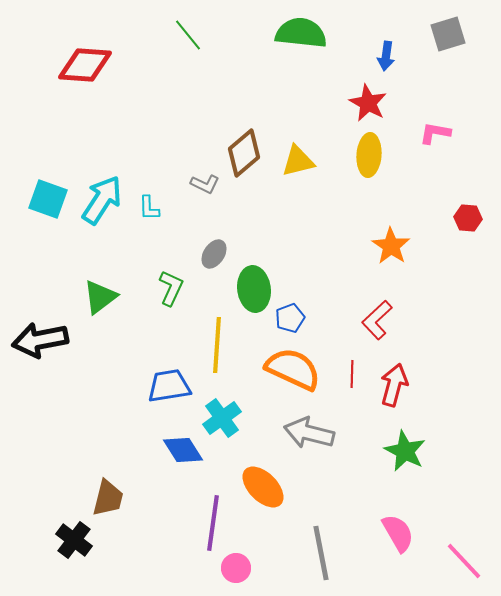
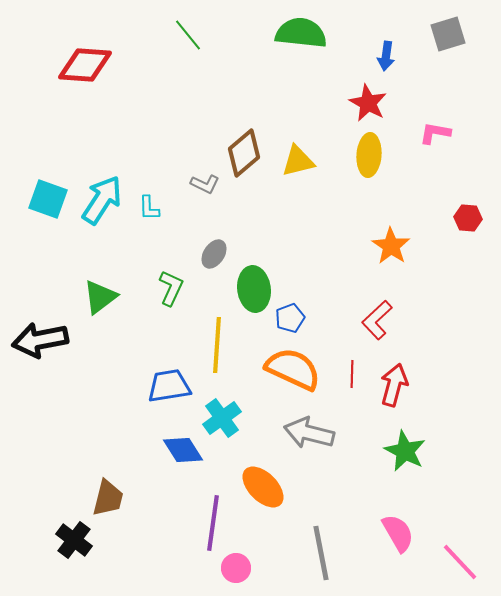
pink line: moved 4 px left, 1 px down
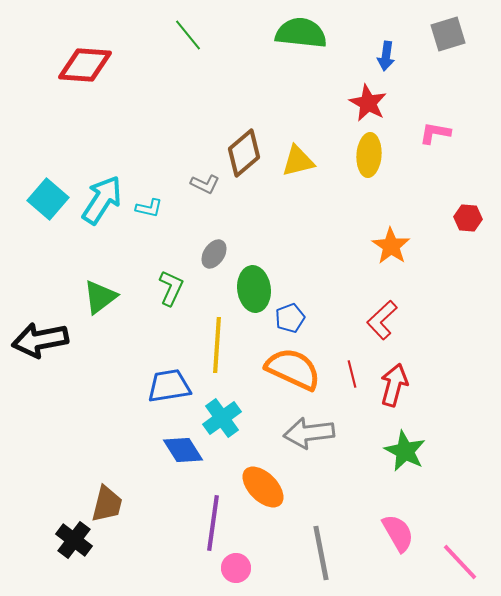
cyan square: rotated 21 degrees clockwise
cyan L-shape: rotated 76 degrees counterclockwise
red L-shape: moved 5 px right
red line: rotated 16 degrees counterclockwise
gray arrow: rotated 21 degrees counterclockwise
brown trapezoid: moved 1 px left, 6 px down
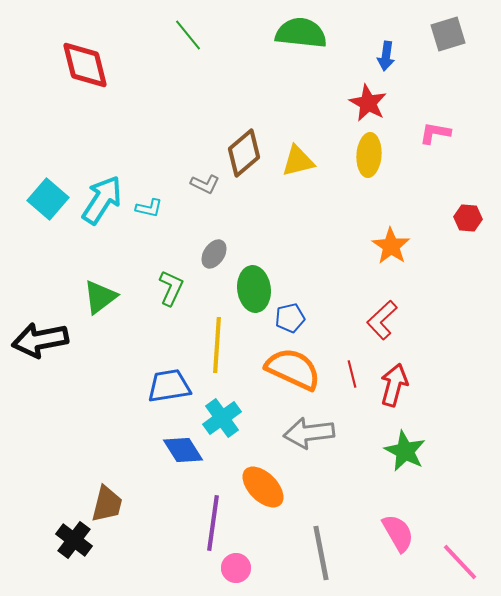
red diamond: rotated 72 degrees clockwise
blue pentagon: rotated 8 degrees clockwise
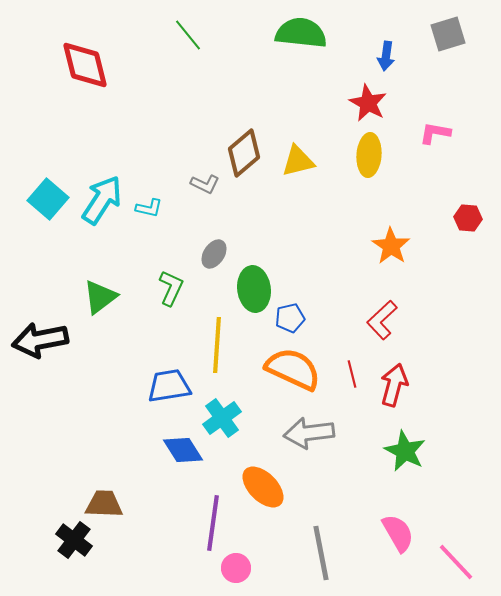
brown trapezoid: moved 3 px left; rotated 102 degrees counterclockwise
pink line: moved 4 px left
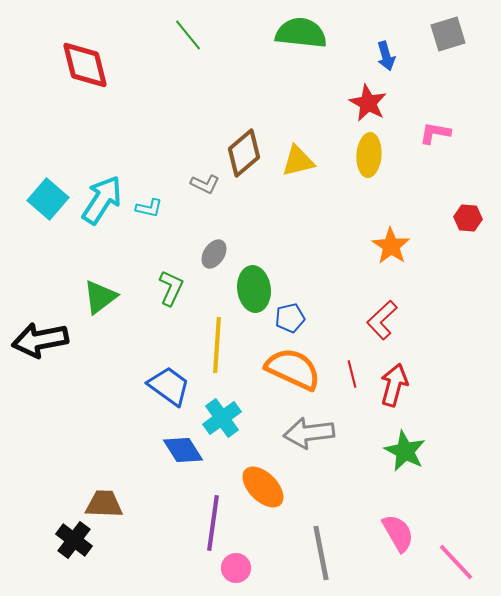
blue arrow: rotated 24 degrees counterclockwise
blue trapezoid: rotated 45 degrees clockwise
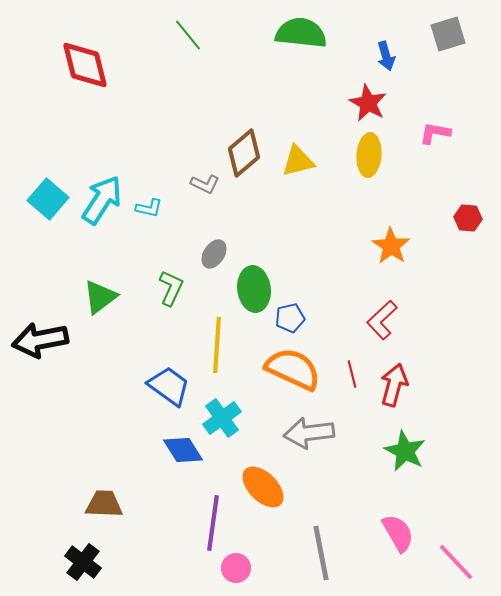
black cross: moved 9 px right, 22 px down
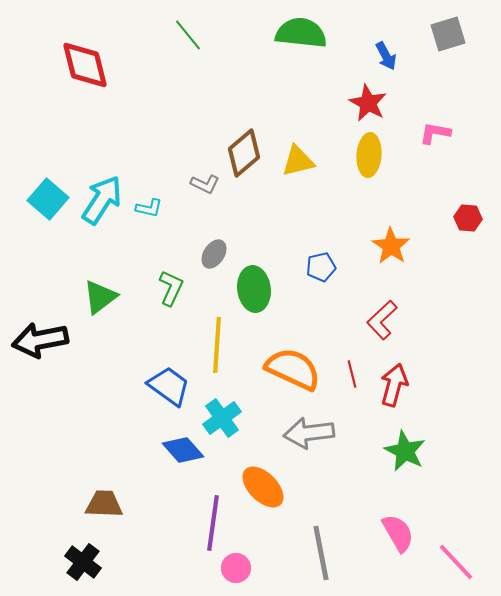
blue arrow: rotated 12 degrees counterclockwise
blue pentagon: moved 31 px right, 51 px up
blue diamond: rotated 9 degrees counterclockwise
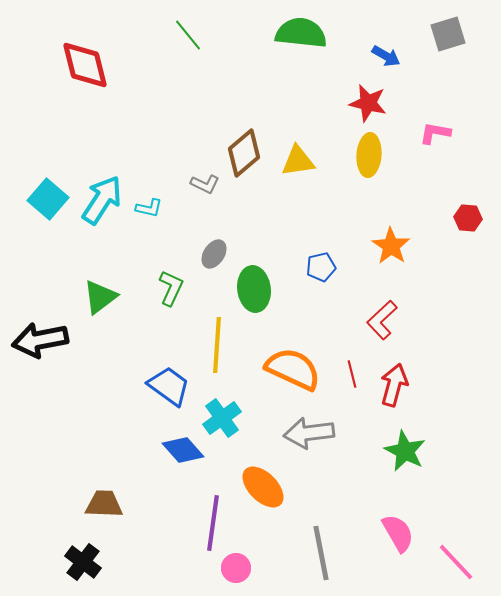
blue arrow: rotated 32 degrees counterclockwise
red star: rotated 15 degrees counterclockwise
yellow triangle: rotated 6 degrees clockwise
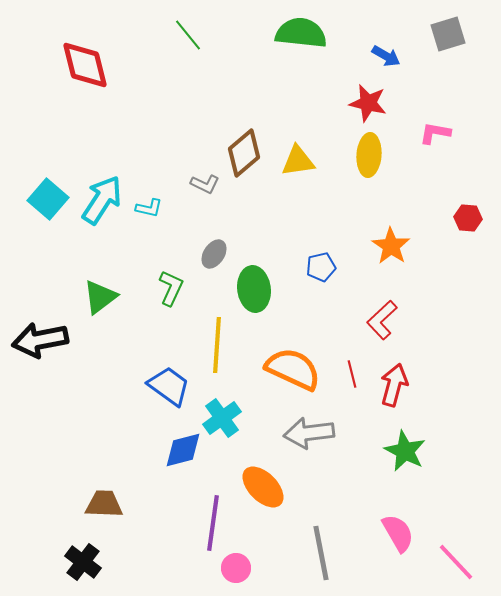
blue diamond: rotated 63 degrees counterclockwise
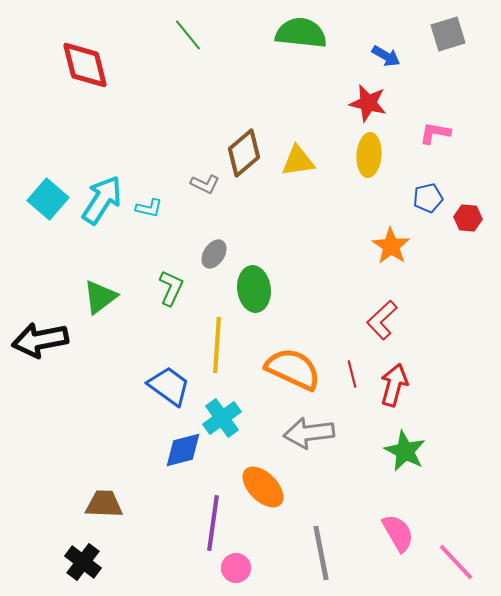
blue pentagon: moved 107 px right, 69 px up
